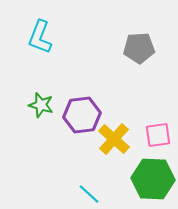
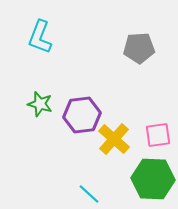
green star: moved 1 px left, 1 px up
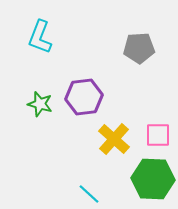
purple hexagon: moved 2 px right, 18 px up
pink square: rotated 8 degrees clockwise
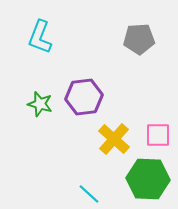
gray pentagon: moved 9 px up
green hexagon: moved 5 px left
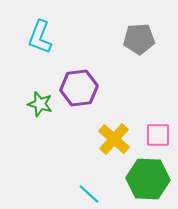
purple hexagon: moved 5 px left, 9 px up
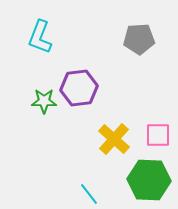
green star: moved 4 px right, 3 px up; rotated 15 degrees counterclockwise
green hexagon: moved 1 px right, 1 px down
cyan line: rotated 10 degrees clockwise
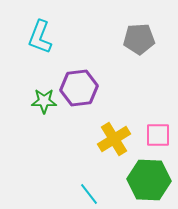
yellow cross: rotated 16 degrees clockwise
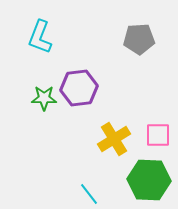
green star: moved 3 px up
